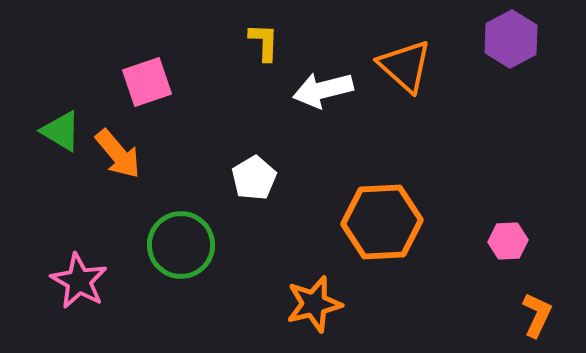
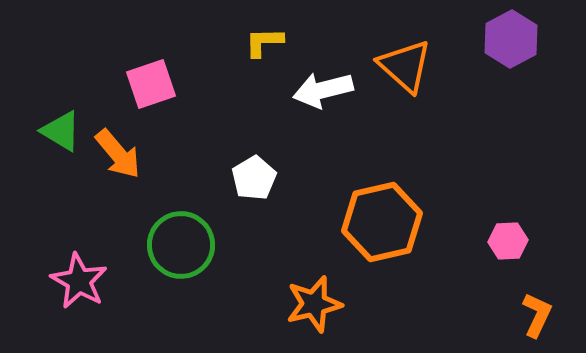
yellow L-shape: rotated 93 degrees counterclockwise
pink square: moved 4 px right, 2 px down
orange hexagon: rotated 10 degrees counterclockwise
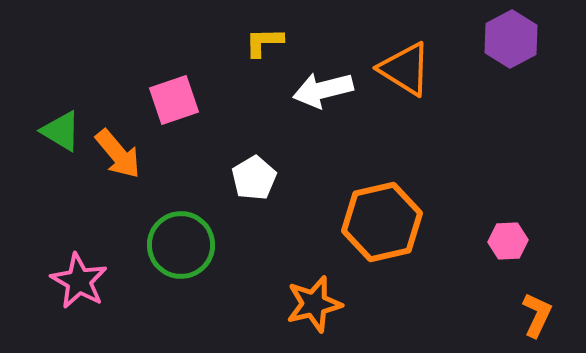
orange triangle: moved 3 px down; rotated 10 degrees counterclockwise
pink square: moved 23 px right, 16 px down
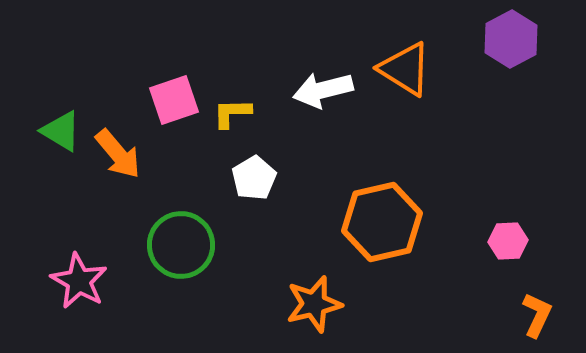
yellow L-shape: moved 32 px left, 71 px down
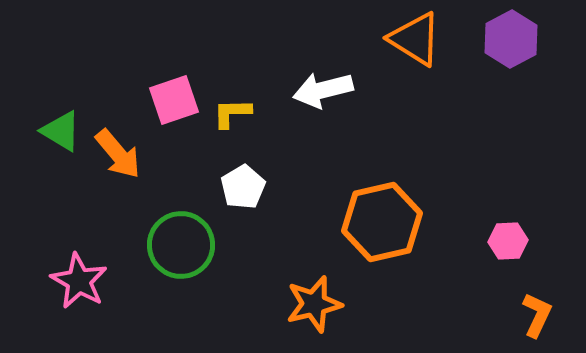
orange triangle: moved 10 px right, 30 px up
white pentagon: moved 11 px left, 9 px down
